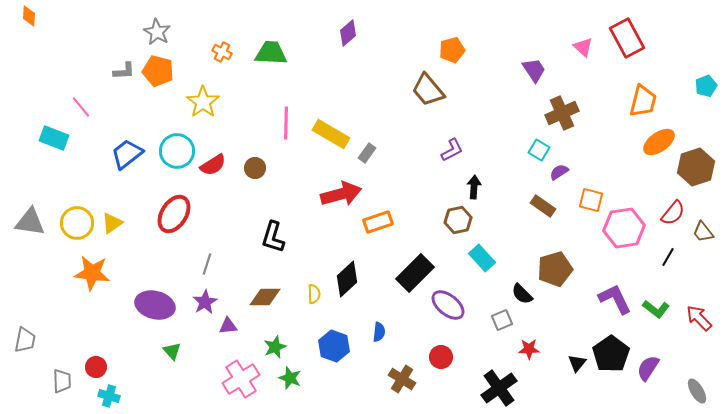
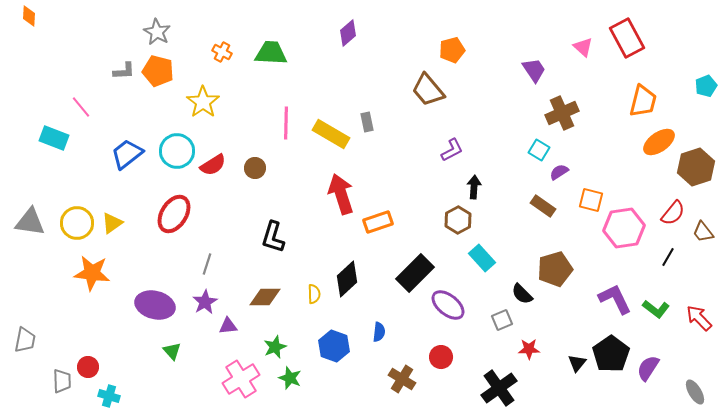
gray rectangle at (367, 153): moved 31 px up; rotated 48 degrees counterclockwise
red arrow at (341, 194): rotated 93 degrees counterclockwise
brown hexagon at (458, 220): rotated 16 degrees counterclockwise
red circle at (96, 367): moved 8 px left
gray ellipse at (697, 391): moved 2 px left, 1 px down
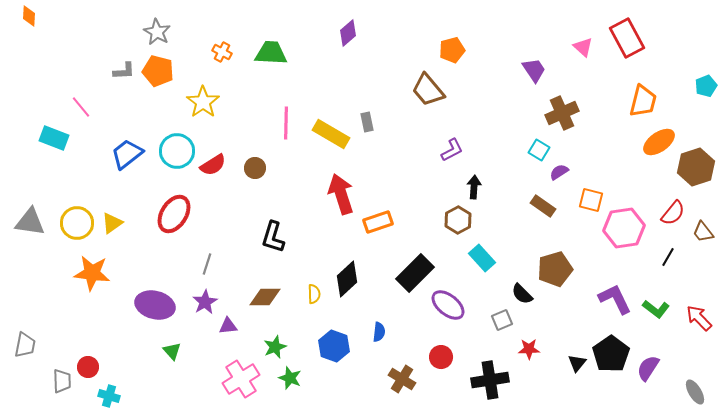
gray trapezoid at (25, 340): moved 5 px down
black cross at (499, 388): moved 9 px left, 8 px up; rotated 27 degrees clockwise
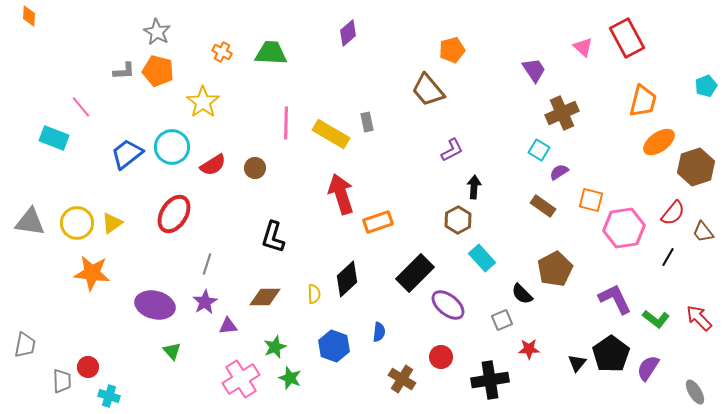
cyan circle at (177, 151): moved 5 px left, 4 px up
brown pentagon at (555, 269): rotated 12 degrees counterclockwise
green L-shape at (656, 309): moved 10 px down
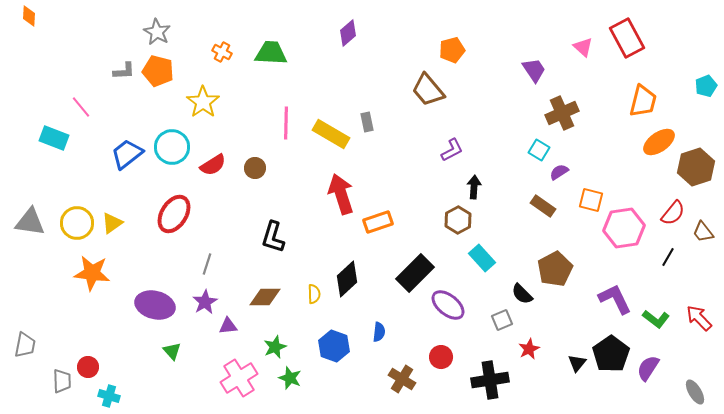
red star at (529, 349): rotated 25 degrees counterclockwise
pink cross at (241, 379): moved 2 px left, 1 px up
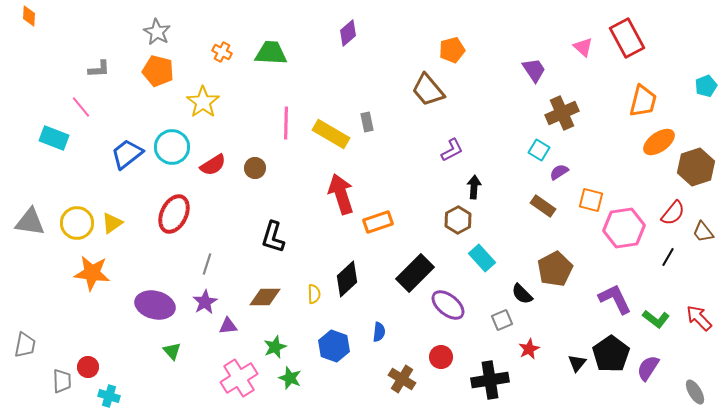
gray L-shape at (124, 71): moved 25 px left, 2 px up
red ellipse at (174, 214): rotated 6 degrees counterclockwise
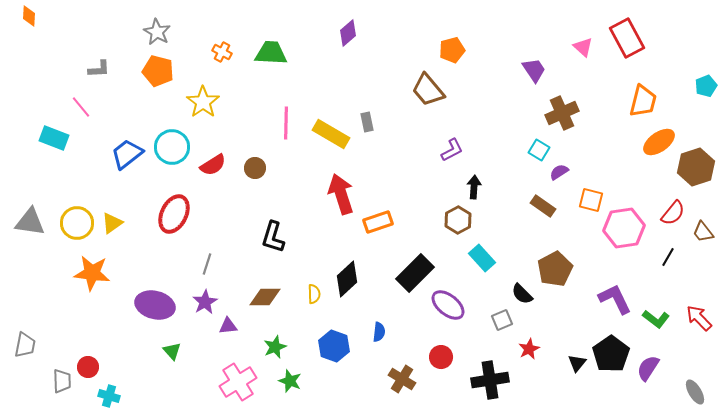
pink cross at (239, 378): moved 1 px left, 4 px down
green star at (290, 378): moved 3 px down
